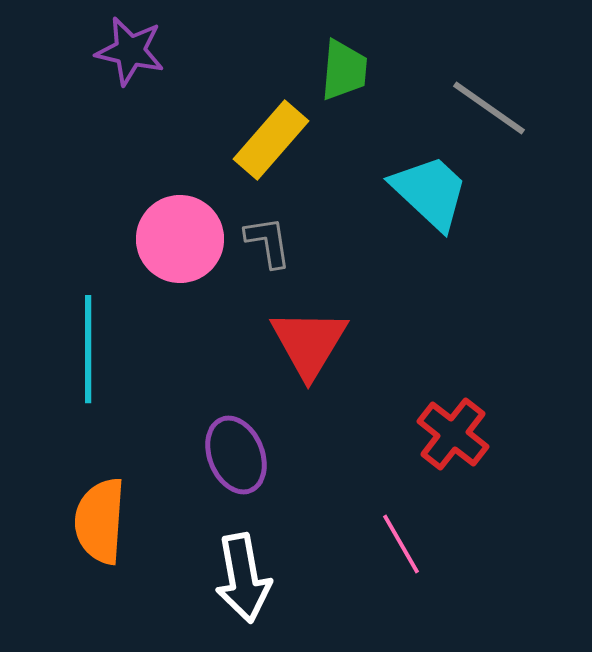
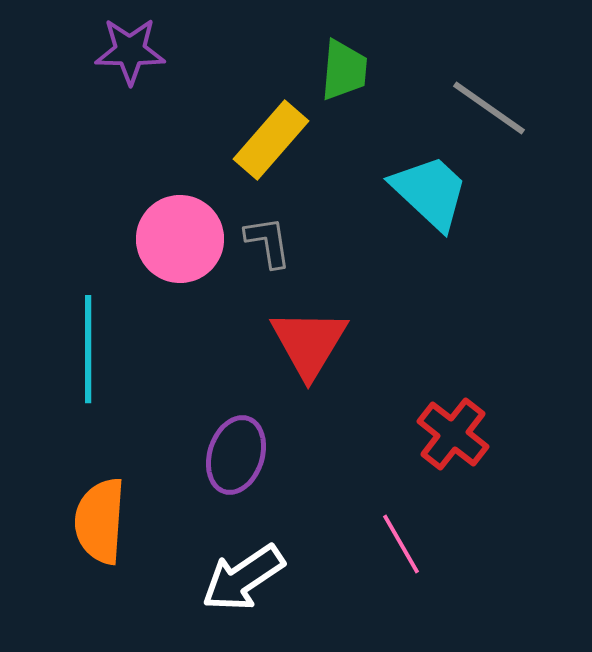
purple star: rotated 12 degrees counterclockwise
purple ellipse: rotated 40 degrees clockwise
white arrow: rotated 66 degrees clockwise
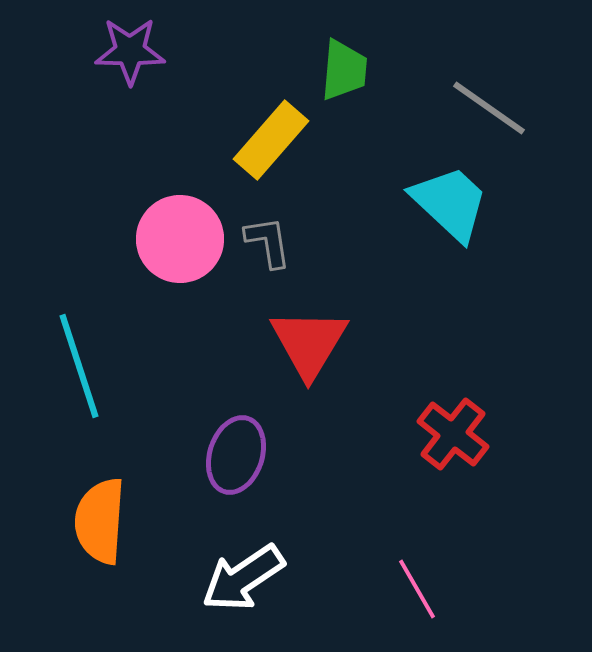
cyan trapezoid: moved 20 px right, 11 px down
cyan line: moved 9 px left, 17 px down; rotated 18 degrees counterclockwise
pink line: moved 16 px right, 45 px down
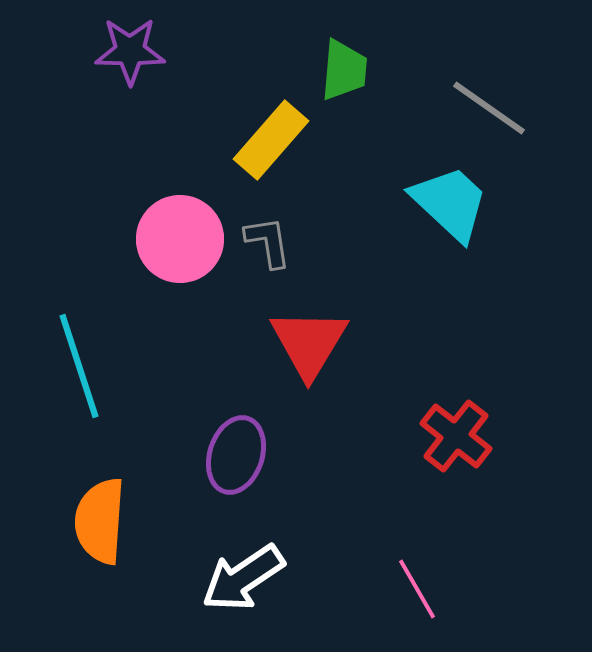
red cross: moved 3 px right, 2 px down
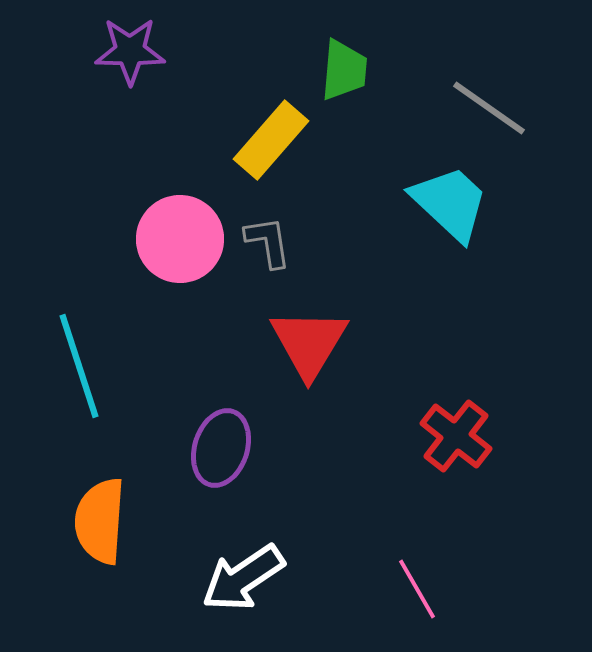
purple ellipse: moved 15 px left, 7 px up
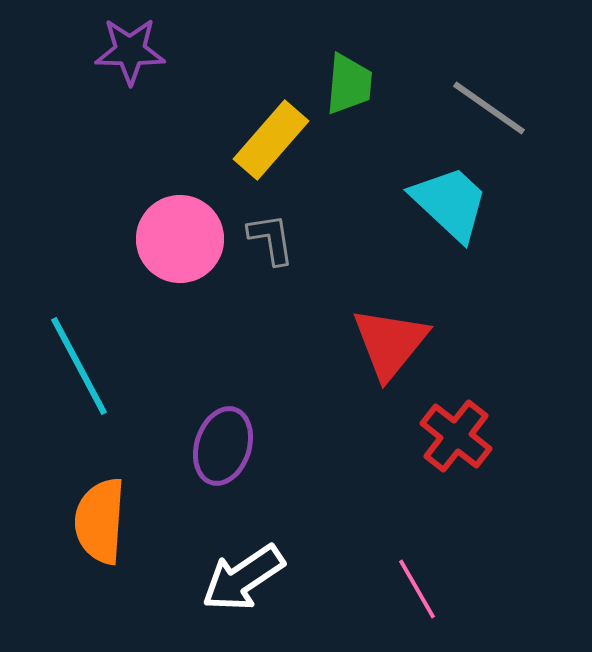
green trapezoid: moved 5 px right, 14 px down
gray L-shape: moved 3 px right, 3 px up
red triangle: moved 81 px right; rotated 8 degrees clockwise
cyan line: rotated 10 degrees counterclockwise
purple ellipse: moved 2 px right, 2 px up
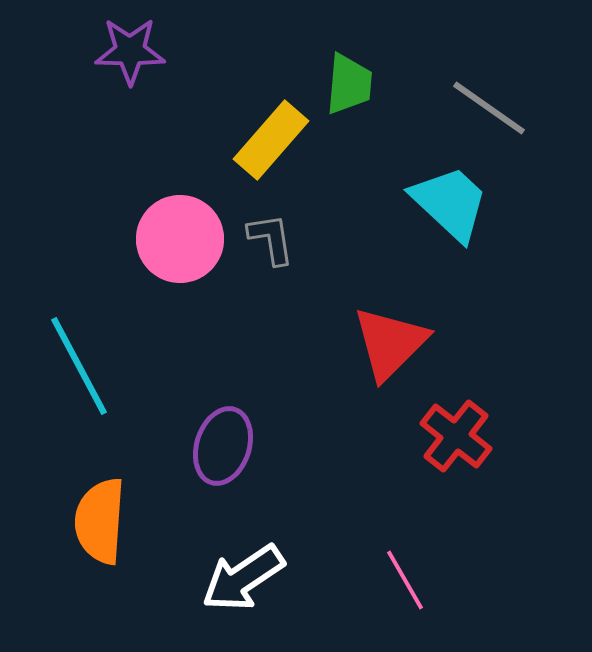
red triangle: rotated 6 degrees clockwise
pink line: moved 12 px left, 9 px up
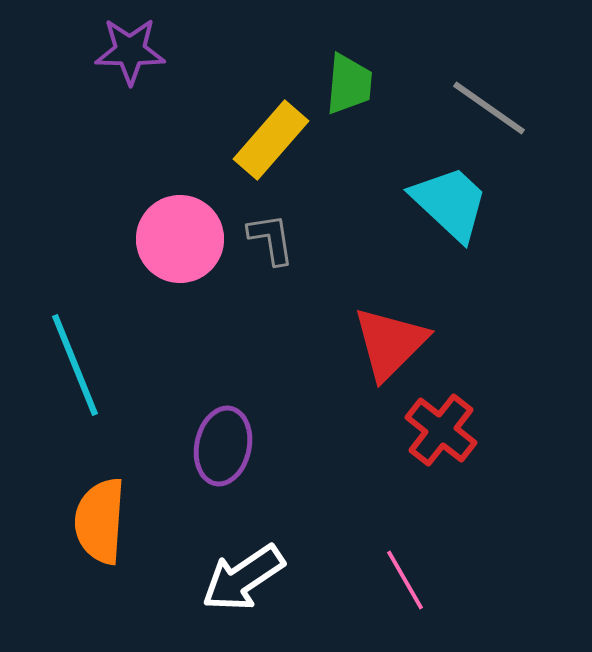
cyan line: moved 4 px left, 1 px up; rotated 6 degrees clockwise
red cross: moved 15 px left, 6 px up
purple ellipse: rotated 6 degrees counterclockwise
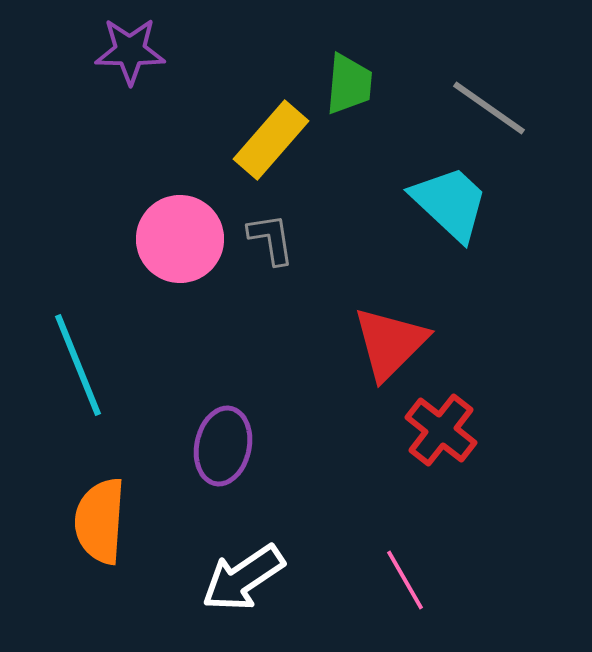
cyan line: moved 3 px right
